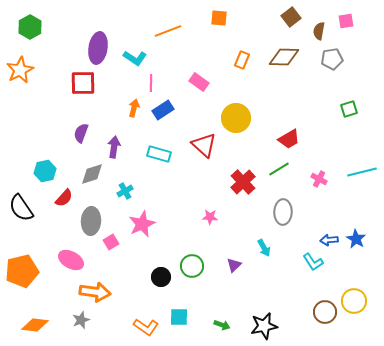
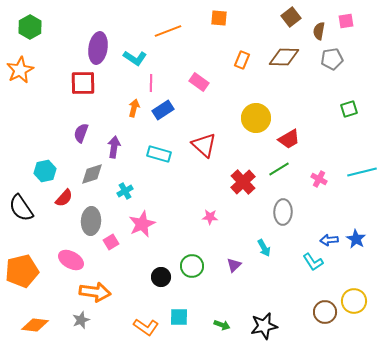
yellow circle at (236, 118): moved 20 px right
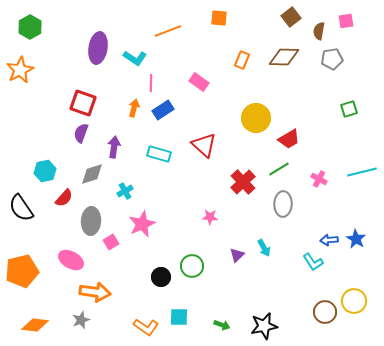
red square at (83, 83): moved 20 px down; rotated 20 degrees clockwise
gray ellipse at (283, 212): moved 8 px up
purple triangle at (234, 265): moved 3 px right, 10 px up
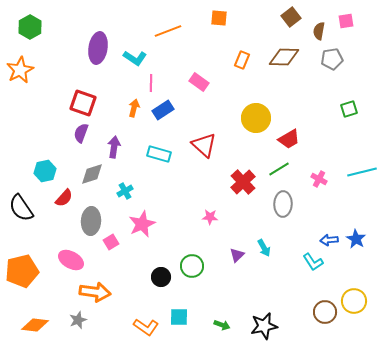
gray star at (81, 320): moved 3 px left
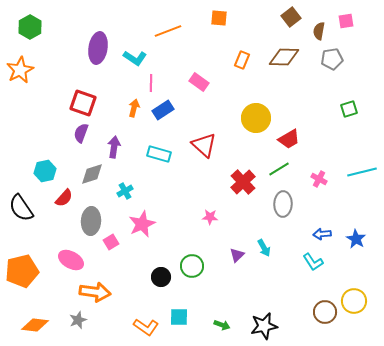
blue arrow at (329, 240): moved 7 px left, 6 px up
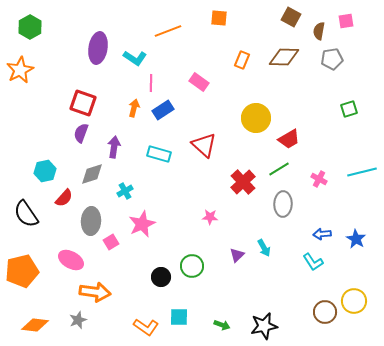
brown square at (291, 17): rotated 24 degrees counterclockwise
black semicircle at (21, 208): moved 5 px right, 6 px down
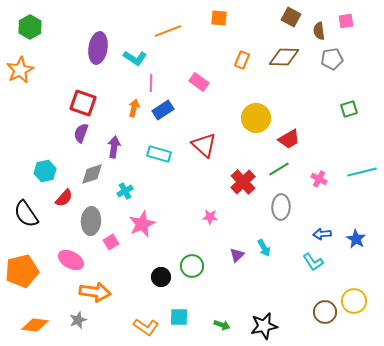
brown semicircle at (319, 31): rotated 18 degrees counterclockwise
gray ellipse at (283, 204): moved 2 px left, 3 px down
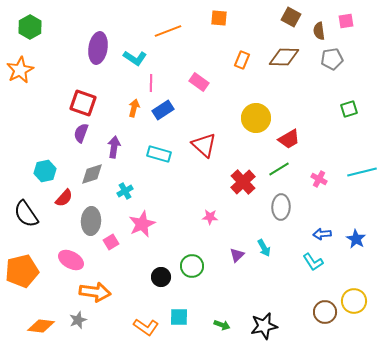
orange diamond at (35, 325): moved 6 px right, 1 px down
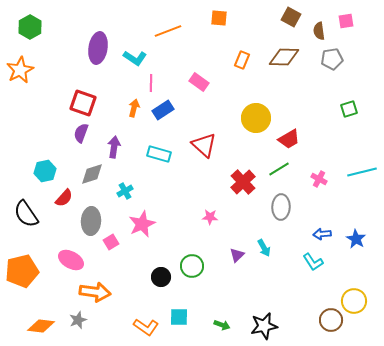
brown circle at (325, 312): moved 6 px right, 8 px down
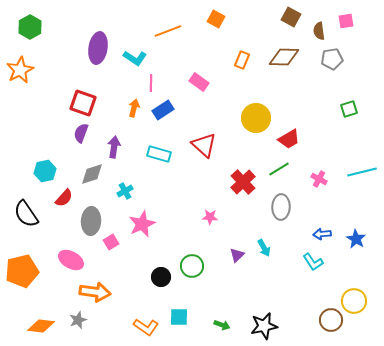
orange square at (219, 18): moved 3 px left, 1 px down; rotated 24 degrees clockwise
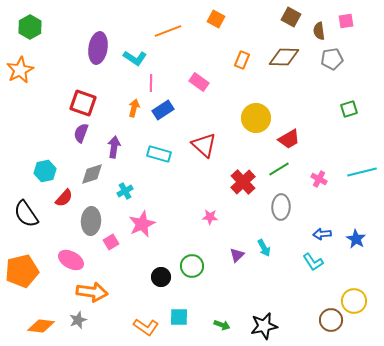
orange arrow at (95, 292): moved 3 px left
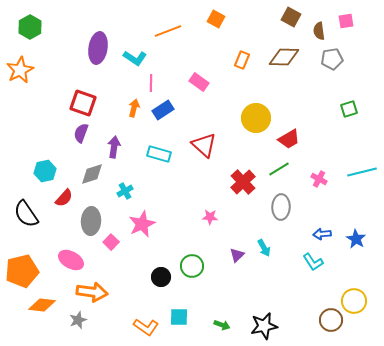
pink square at (111, 242): rotated 14 degrees counterclockwise
orange diamond at (41, 326): moved 1 px right, 21 px up
